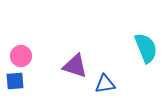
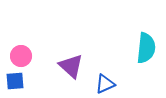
cyan semicircle: rotated 28 degrees clockwise
purple triangle: moved 4 px left; rotated 24 degrees clockwise
blue triangle: rotated 15 degrees counterclockwise
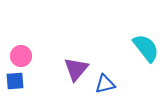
cyan semicircle: rotated 44 degrees counterclockwise
purple triangle: moved 5 px right, 3 px down; rotated 28 degrees clockwise
blue triangle: rotated 10 degrees clockwise
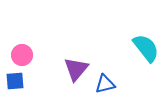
pink circle: moved 1 px right, 1 px up
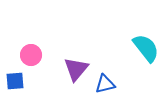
pink circle: moved 9 px right
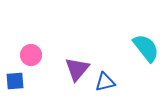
purple triangle: moved 1 px right
blue triangle: moved 2 px up
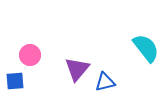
pink circle: moved 1 px left
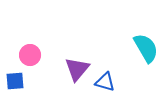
cyan semicircle: rotated 8 degrees clockwise
blue triangle: rotated 30 degrees clockwise
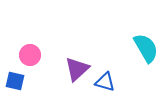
purple triangle: rotated 8 degrees clockwise
blue square: rotated 18 degrees clockwise
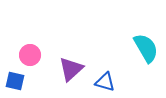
purple triangle: moved 6 px left
